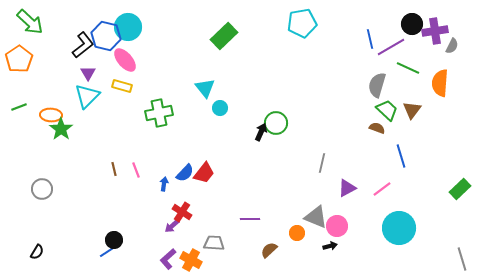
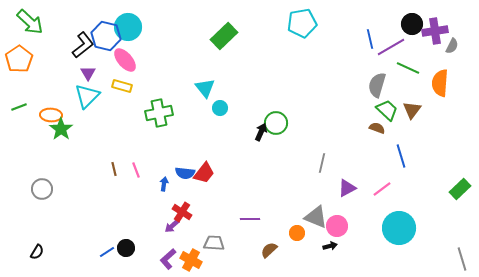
blue semicircle at (185, 173): rotated 54 degrees clockwise
black circle at (114, 240): moved 12 px right, 8 px down
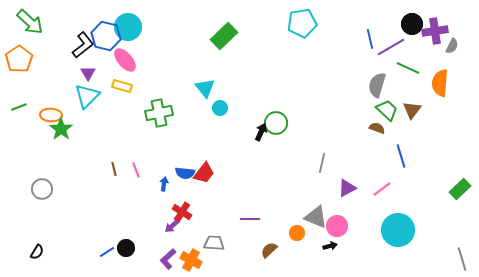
cyan circle at (399, 228): moved 1 px left, 2 px down
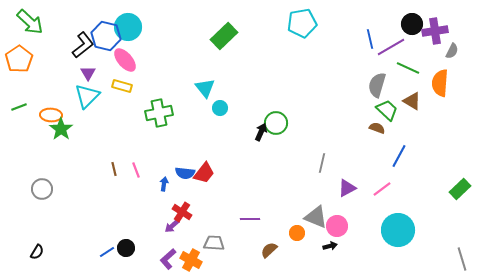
gray semicircle at (452, 46): moved 5 px down
brown triangle at (412, 110): moved 9 px up; rotated 36 degrees counterclockwise
blue line at (401, 156): moved 2 px left; rotated 45 degrees clockwise
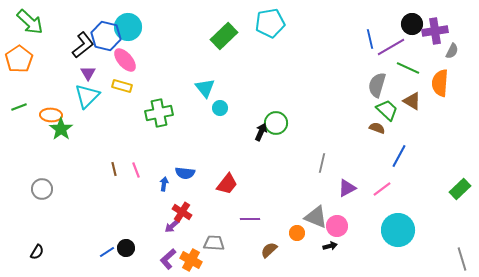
cyan pentagon at (302, 23): moved 32 px left
red trapezoid at (204, 173): moved 23 px right, 11 px down
